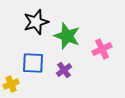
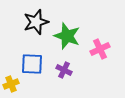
pink cross: moved 2 px left
blue square: moved 1 px left, 1 px down
purple cross: rotated 28 degrees counterclockwise
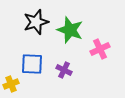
green star: moved 3 px right, 6 px up
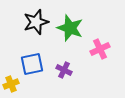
green star: moved 2 px up
blue square: rotated 15 degrees counterclockwise
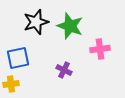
green star: moved 2 px up
pink cross: rotated 18 degrees clockwise
blue square: moved 14 px left, 6 px up
yellow cross: rotated 14 degrees clockwise
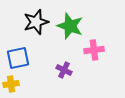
pink cross: moved 6 px left, 1 px down
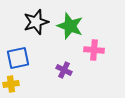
pink cross: rotated 12 degrees clockwise
